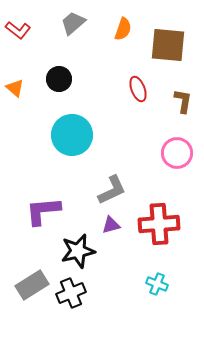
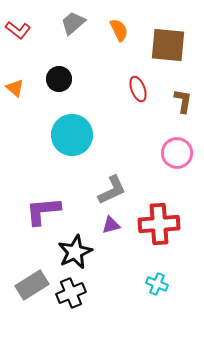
orange semicircle: moved 4 px left, 1 px down; rotated 45 degrees counterclockwise
black star: moved 3 px left, 1 px down; rotated 12 degrees counterclockwise
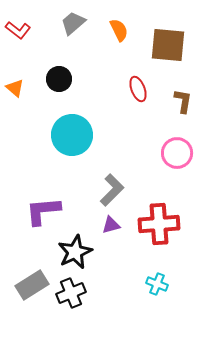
gray L-shape: rotated 20 degrees counterclockwise
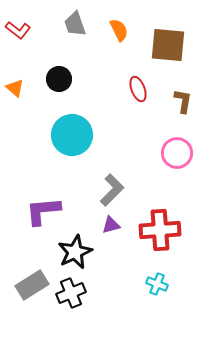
gray trapezoid: moved 2 px right, 1 px down; rotated 68 degrees counterclockwise
red cross: moved 1 px right, 6 px down
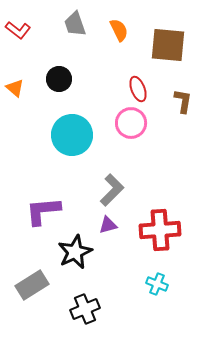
pink circle: moved 46 px left, 30 px up
purple triangle: moved 3 px left
black cross: moved 14 px right, 16 px down
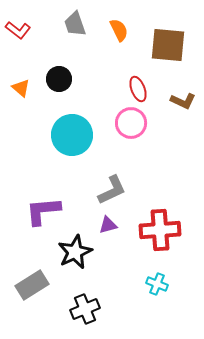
orange triangle: moved 6 px right
brown L-shape: rotated 105 degrees clockwise
gray L-shape: rotated 20 degrees clockwise
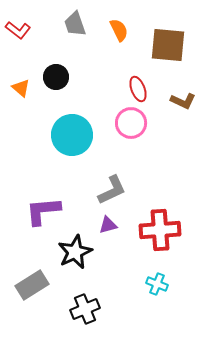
black circle: moved 3 px left, 2 px up
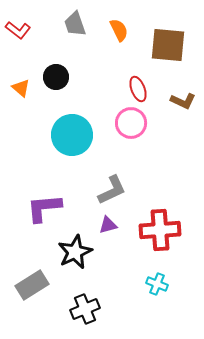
purple L-shape: moved 1 px right, 3 px up
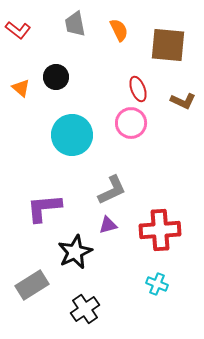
gray trapezoid: rotated 8 degrees clockwise
black cross: rotated 12 degrees counterclockwise
